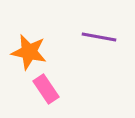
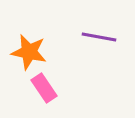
pink rectangle: moved 2 px left, 1 px up
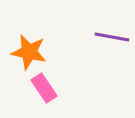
purple line: moved 13 px right
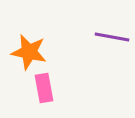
pink rectangle: rotated 24 degrees clockwise
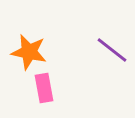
purple line: moved 13 px down; rotated 28 degrees clockwise
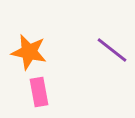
pink rectangle: moved 5 px left, 4 px down
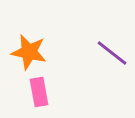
purple line: moved 3 px down
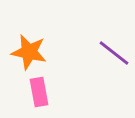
purple line: moved 2 px right
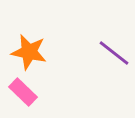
pink rectangle: moved 16 px left; rotated 36 degrees counterclockwise
